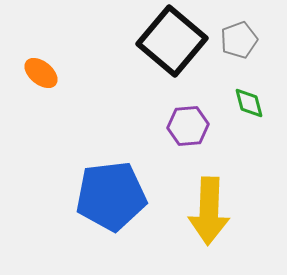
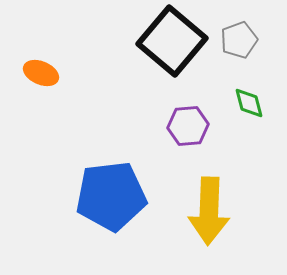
orange ellipse: rotated 16 degrees counterclockwise
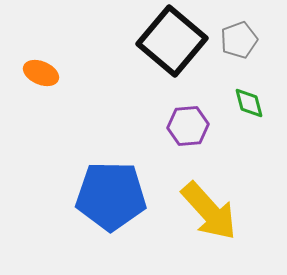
blue pentagon: rotated 8 degrees clockwise
yellow arrow: rotated 44 degrees counterclockwise
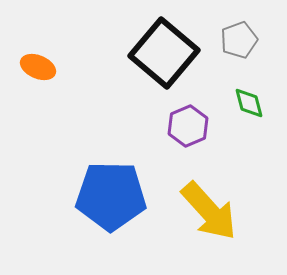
black square: moved 8 px left, 12 px down
orange ellipse: moved 3 px left, 6 px up
purple hexagon: rotated 18 degrees counterclockwise
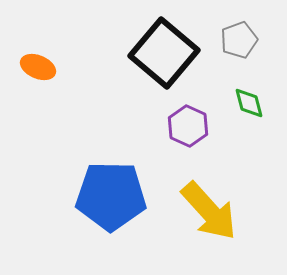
purple hexagon: rotated 12 degrees counterclockwise
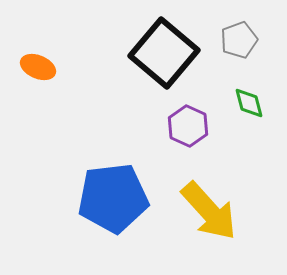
blue pentagon: moved 2 px right, 2 px down; rotated 8 degrees counterclockwise
